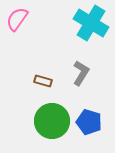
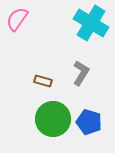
green circle: moved 1 px right, 2 px up
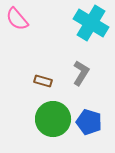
pink semicircle: rotated 75 degrees counterclockwise
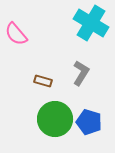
pink semicircle: moved 1 px left, 15 px down
green circle: moved 2 px right
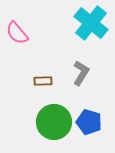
cyan cross: rotated 8 degrees clockwise
pink semicircle: moved 1 px right, 1 px up
brown rectangle: rotated 18 degrees counterclockwise
green circle: moved 1 px left, 3 px down
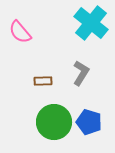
pink semicircle: moved 3 px right, 1 px up
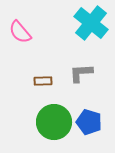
gray L-shape: rotated 125 degrees counterclockwise
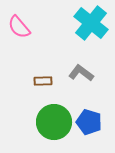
pink semicircle: moved 1 px left, 5 px up
gray L-shape: rotated 40 degrees clockwise
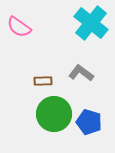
pink semicircle: rotated 15 degrees counterclockwise
green circle: moved 8 px up
